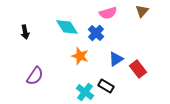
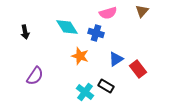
blue cross: rotated 28 degrees counterclockwise
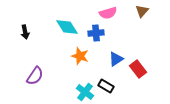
blue cross: rotated 21 degrees counterclockwise
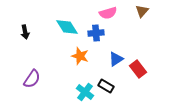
purple semicircle: moved 3 px left, 3 px down
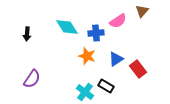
pink semicircle: moved 10 px right, 8 px down; rotated 18 degrees counterclockwise
black arrow: moved 2 px right, 2 px down; rotated 16 degrees clockwise
orange star: moved 7 px right
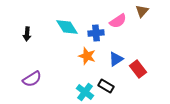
purple semicircle: rotated 24 degrees clockwise
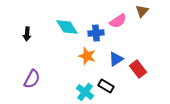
purple semicircle: rotated 30 degrees counterclockwise
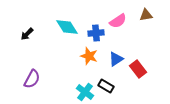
brown triangle: moved 4 px right, 4 px down; rotated 40 degrees clockwise
black arrow: rotated 40 degrees clockwise
orange star: moved 2 px right
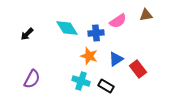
cyan diamond: moved 1 px down
cyan cross: moved 4 px left, 11 px up; rotated 18 degrees counterclockwise
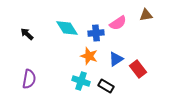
pink semicircle: moved 2 px down
black arrow: rotated 88 degrees clockwise
purple semicircle: moved 3 px left; rotated 18 degrees counterclockwise
